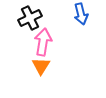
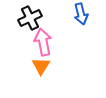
pink arrow: rotated 20 degrees counterclockwise
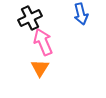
pink arrow: rotated 12 degrees counterclockwise
orange triangle: moved 1 px left, 2 px down
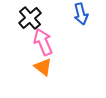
black cross: rotated 15 degrees counterclockwise
orange triangle: moved 3 px right, 1 px up; rotated 24 degrees counterclockwise
